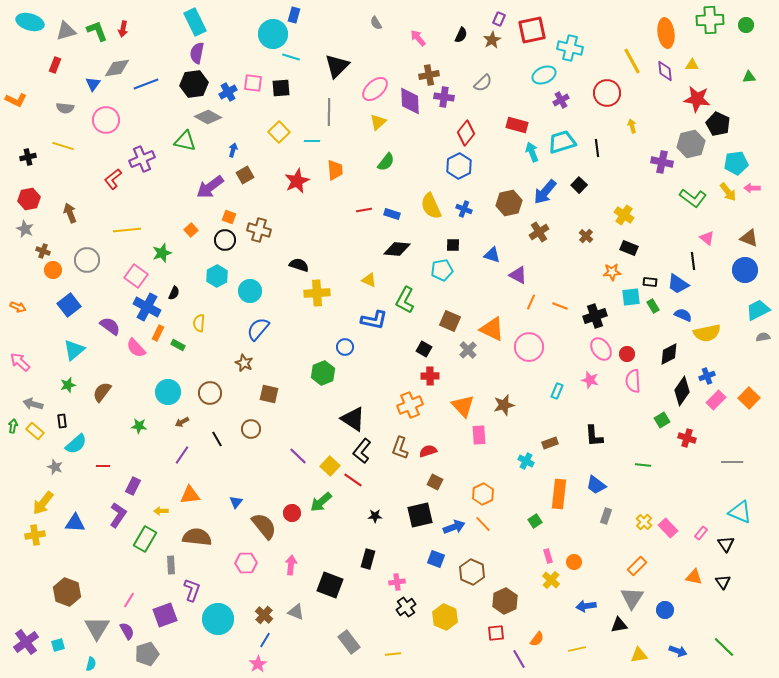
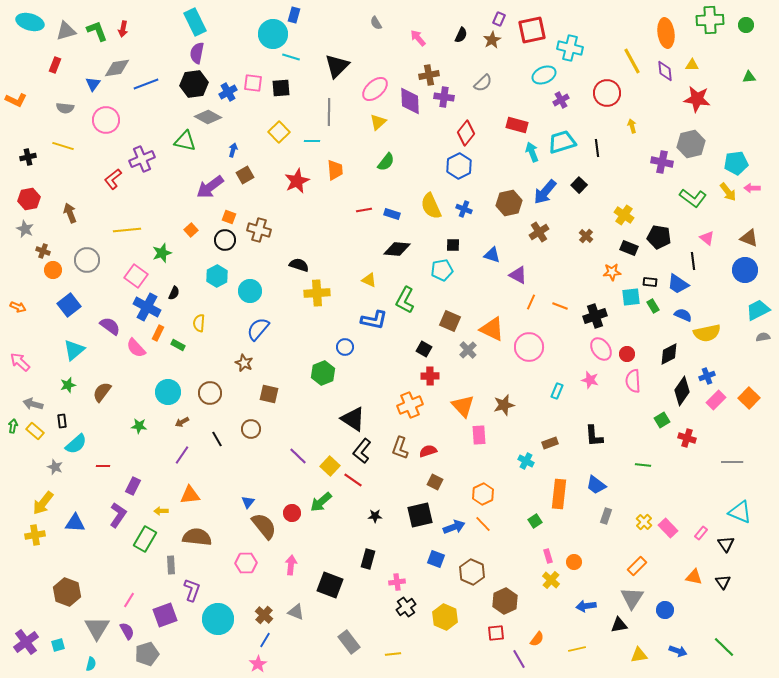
black pentagon at (718, 124): moved 59 px left, 113 px down; rotated 15 degrees counterclockwise
blue triangle at (236, 502): moved 12 px right
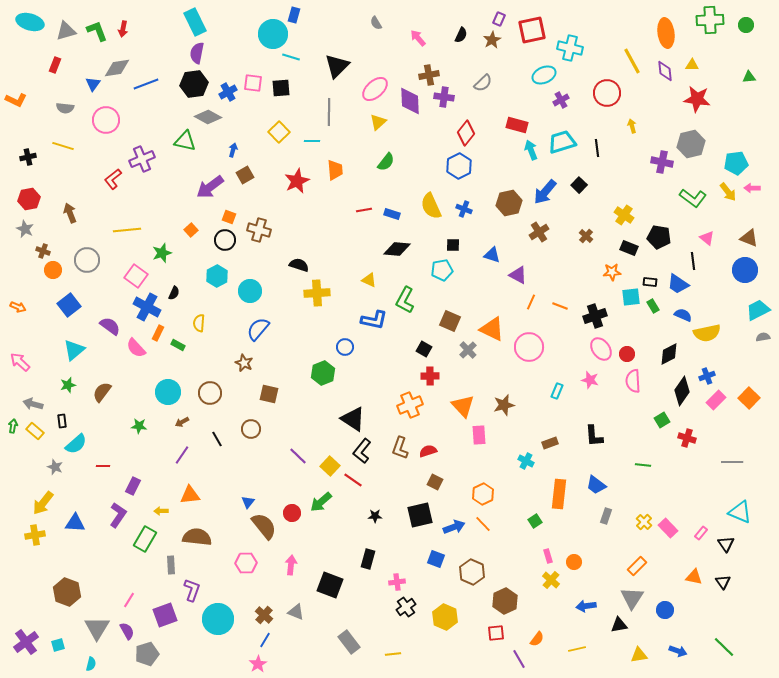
cyan arrow at (532, 152): moved 1 px left, 2 px up
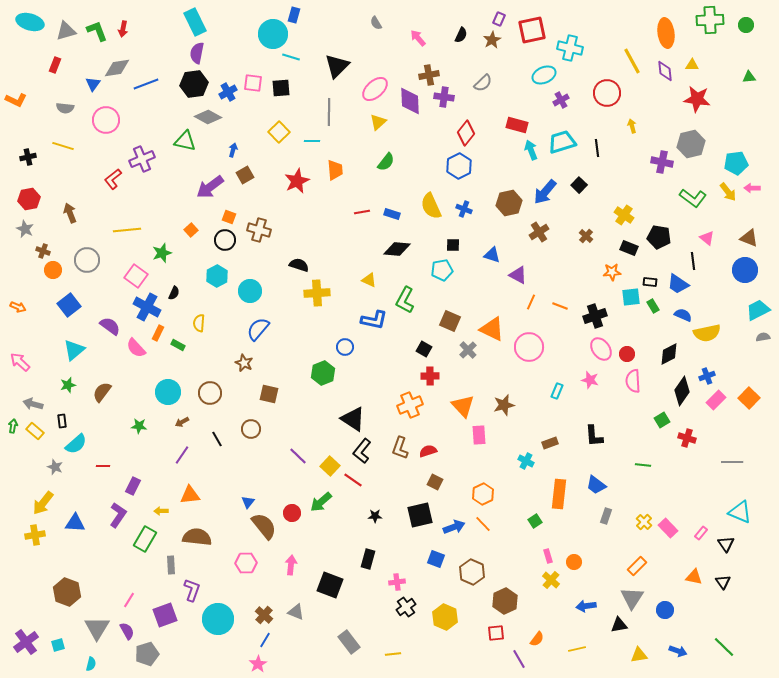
red line at (364, 210): moved 2 px left, 2 px down
